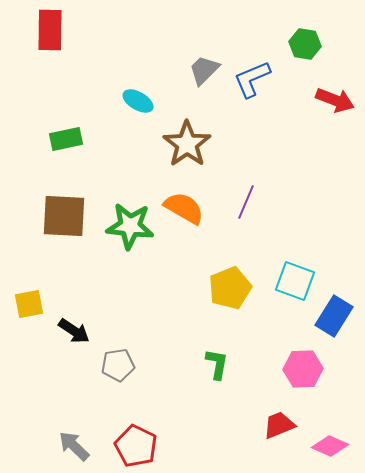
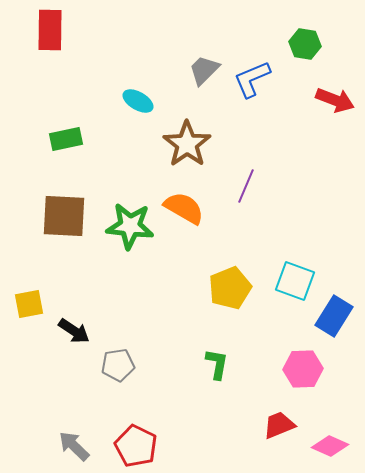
purple line: moved 16 px up
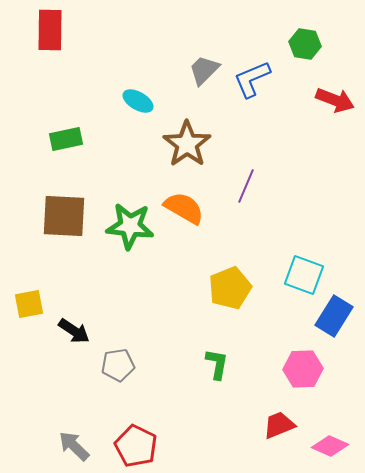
cyan square: moved 9 px right, 6 px up
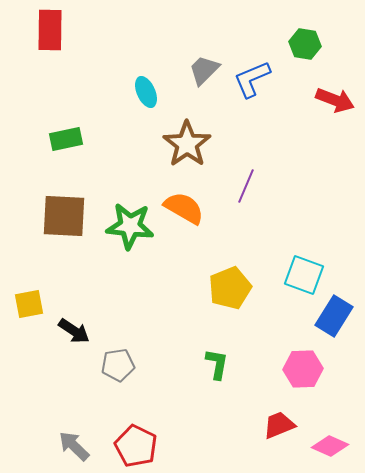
cyan ellipse: moved 8 px right, 9 px up; rotated 36 degrees clockwise
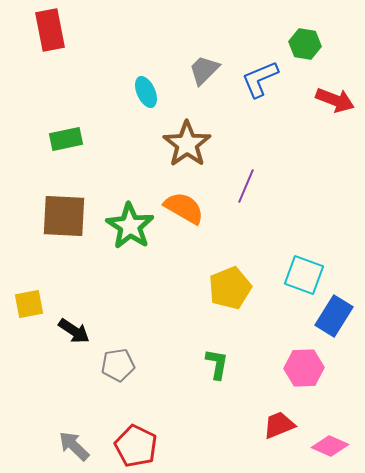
red rectangle: rotated 12 degrees counterclockwise
blue L-shape: moved 8 px right
green star: rotated 27 degrees clockwise
pink hexagon: moved 1 px right, 1 px up
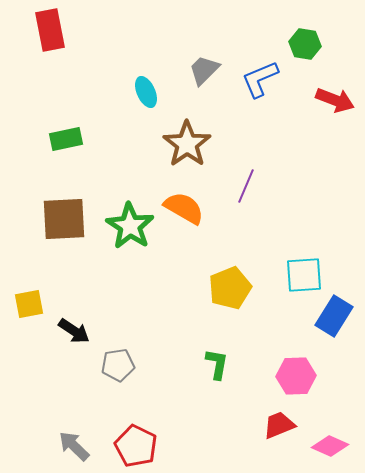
brown square: moved 3 px down; rotated 6 degrees counterclockwise
cyan square: rotated 24 degrees counterclockwise
pink hexagon: moved 8 px left, 8 px down
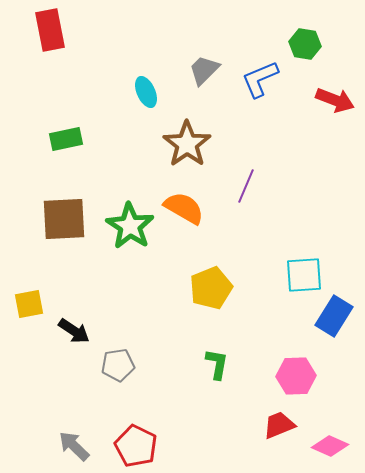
yellow pentagon: moved 19 px left
